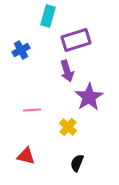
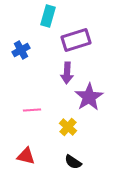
purple arrow: moved 2 px down; rotated 20 degrees clockwise
black semicircle: moved 4 px left, 1 px up; rotated 78 degrees counterclockwise
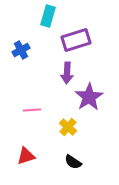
red triangle: rotated 30 degrees counterclockwise
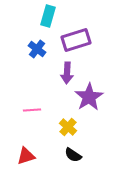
blue cross: moved 16 px right, 1 px up; rotated 24 degrees counterclockwise
black semicircle: moved 7 px up
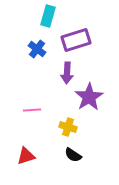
yellow cross: rotated 24 degrees counterclockwise
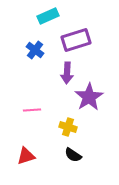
cyan rectangle: rotated 50 degrees clockwise
blue cross: moved 2 px left, 1 px down
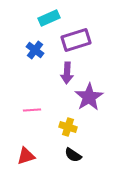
cyan rectangle: moved 1 px right, 2 px down
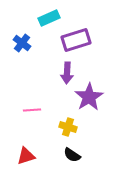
blue cross: moved 13 px left, 7 px up
black semicircle: moved 1 px left
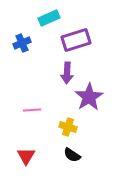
blue cross: rotated 30 degrees clockwise
red triangle: rotated 42 degrees counterclockwise
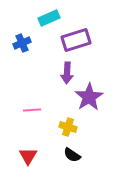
red triangle: moved 2 px right
